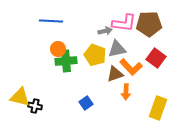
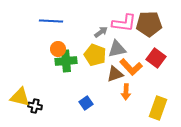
gray arrow: moved 4 px left, 1 px down; rotated 24 degrees counterclockwise
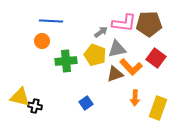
orange circle: moved 16 px left, 8 px up
orange arrow: moved 9 px right, 6 px down
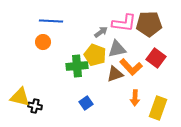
orange circle: moved 1 px right, 1 px down
green cross: moved 11 px right, 5 px down
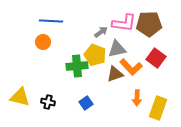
orange arrow: moved 2 px right
black cross: moved 13 px right, 4 px up
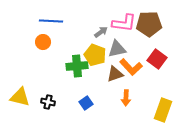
red square: moved 1 px right, 1 px down
orange arrow: moved 11 px left
yellow rectangle: moved 5 px right, 2 px down
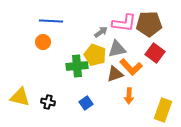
red square: moved 2 px left, 6 px up
orange arrow: moved 3 px right, 2 px up
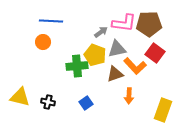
orange L-shape: moved 4 px right, 1 px up
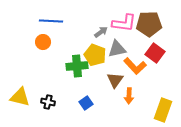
brown triangle: moved 6 px down; rotated 36 degrees counterclockwise
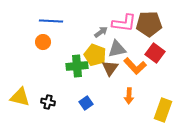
brown triangle: moved 5 px left, 12 px up
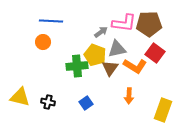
orange L-shape: rotated 15 degrees counterclockwise
